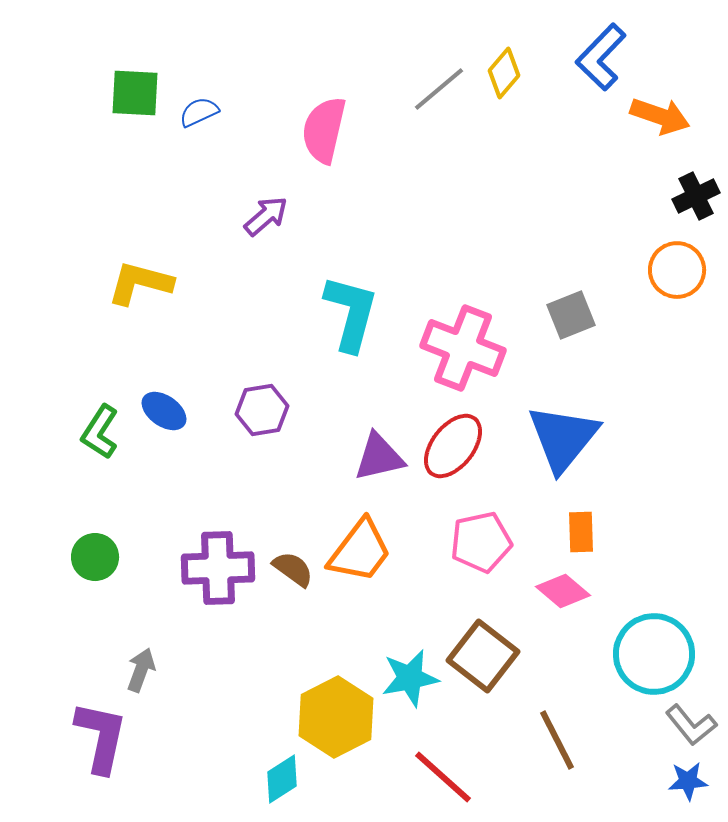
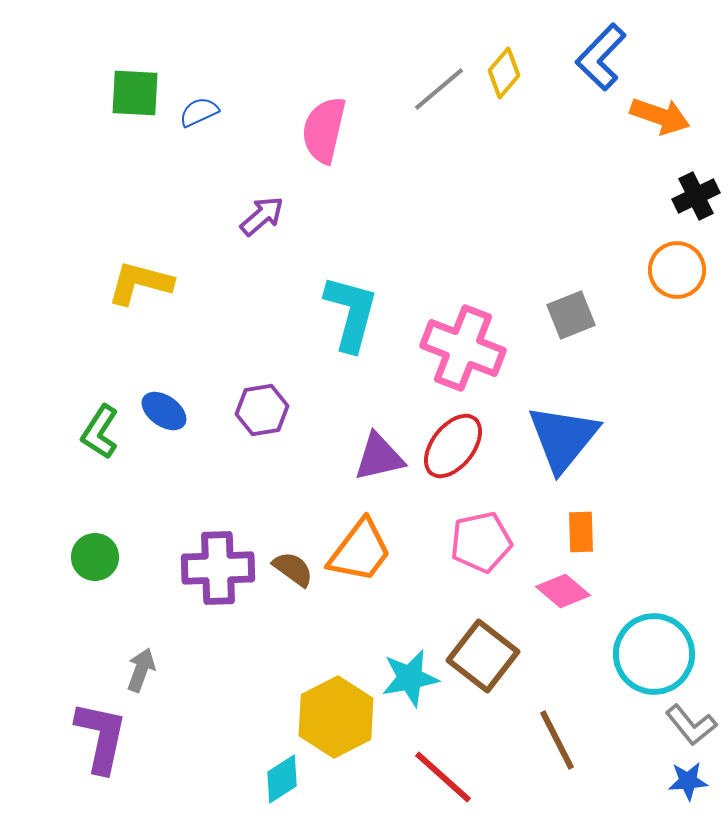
purple arrow: moved 4 px left
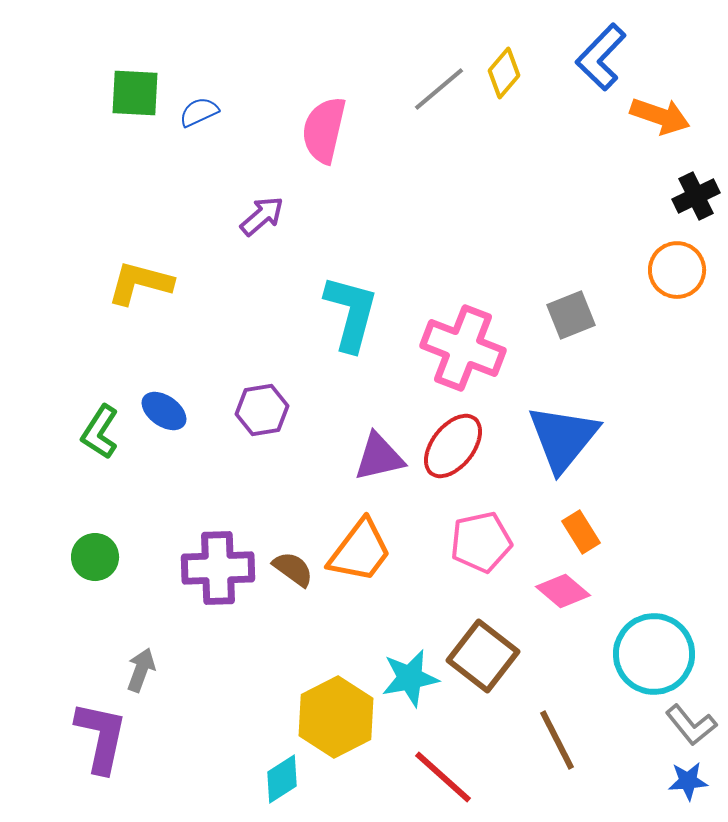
orange rectangle: rotated 30 degrees counterclockwise
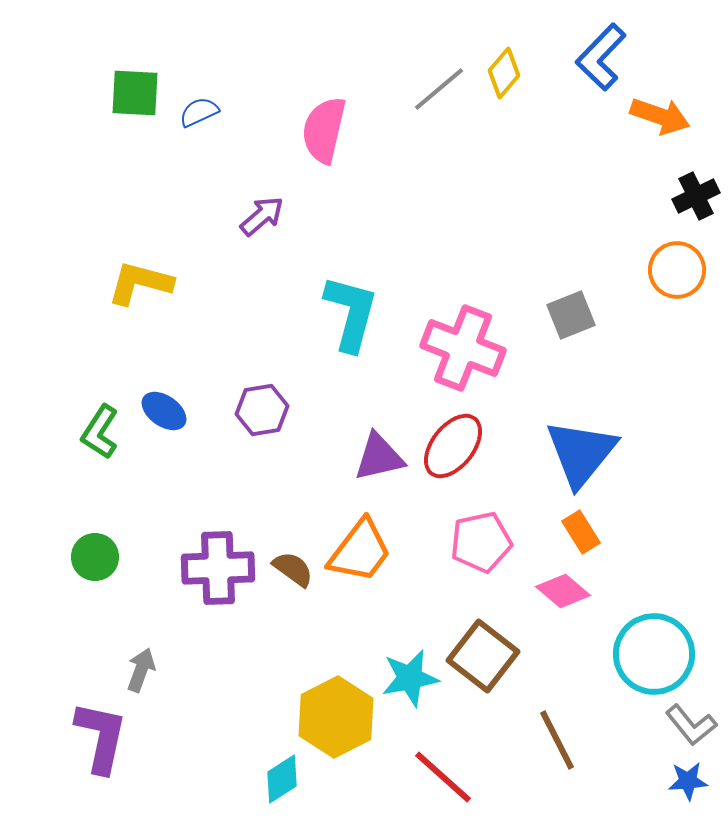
blue triangle: moved 18 px right, 15 px down
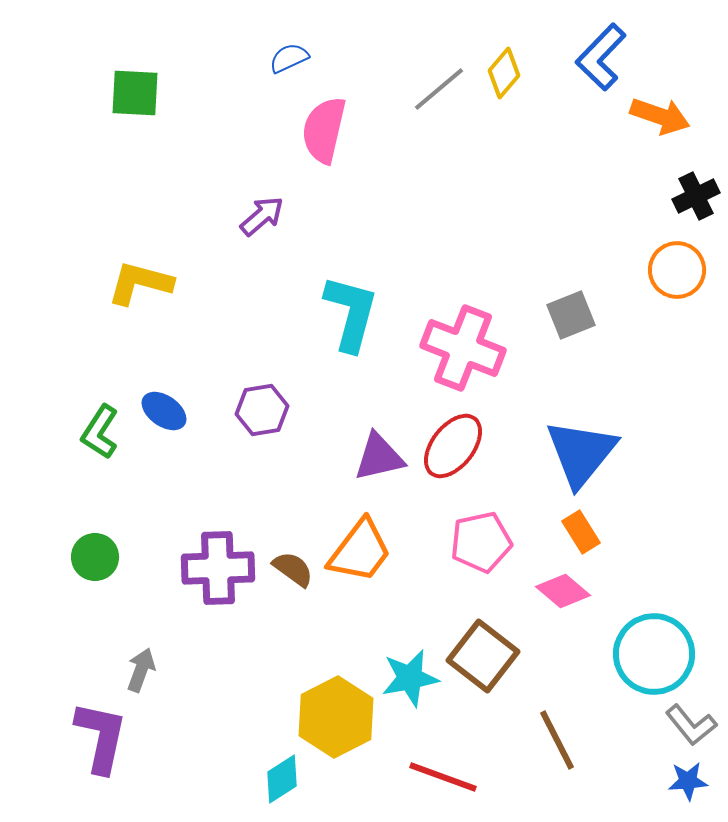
blue semicircle: moved 90 px right, 54 px up
red line: rotated 22 degrees counterclockwise
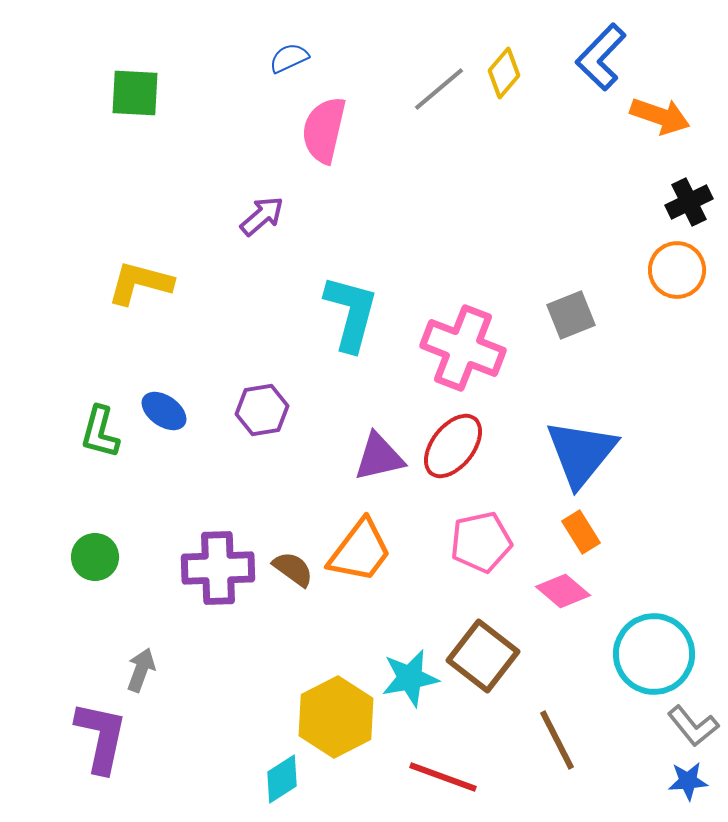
black cross: moved 7 px left, 6 px down
green L-shape: rotated 18 degrees counterclockwise
gray L-shape: moved 2 px right, 1 px down
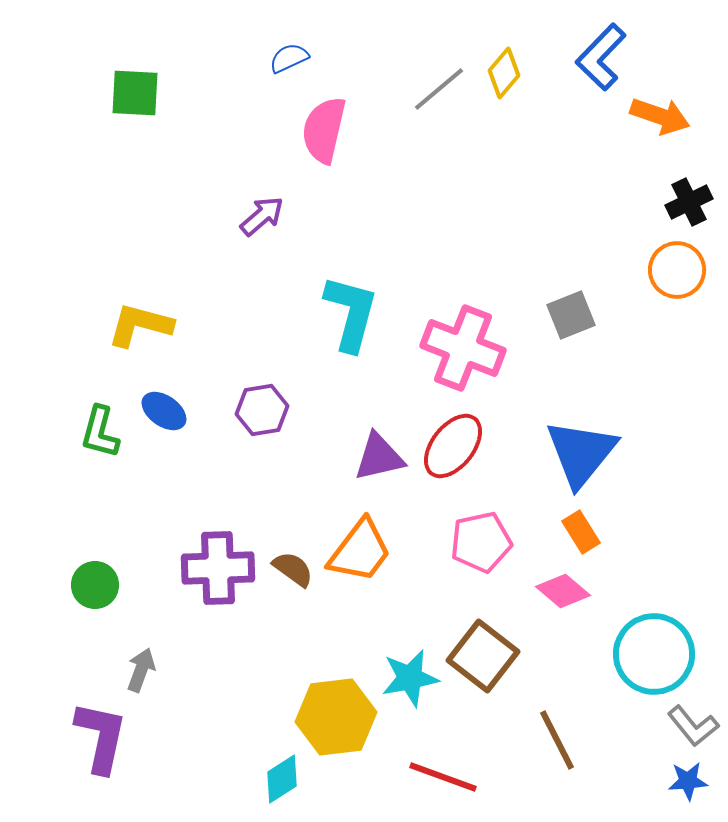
yellow L-shape: moved 42 px down
green circle: moved 28 px down
yellow hexagon: rotated 20 degrees clockwise
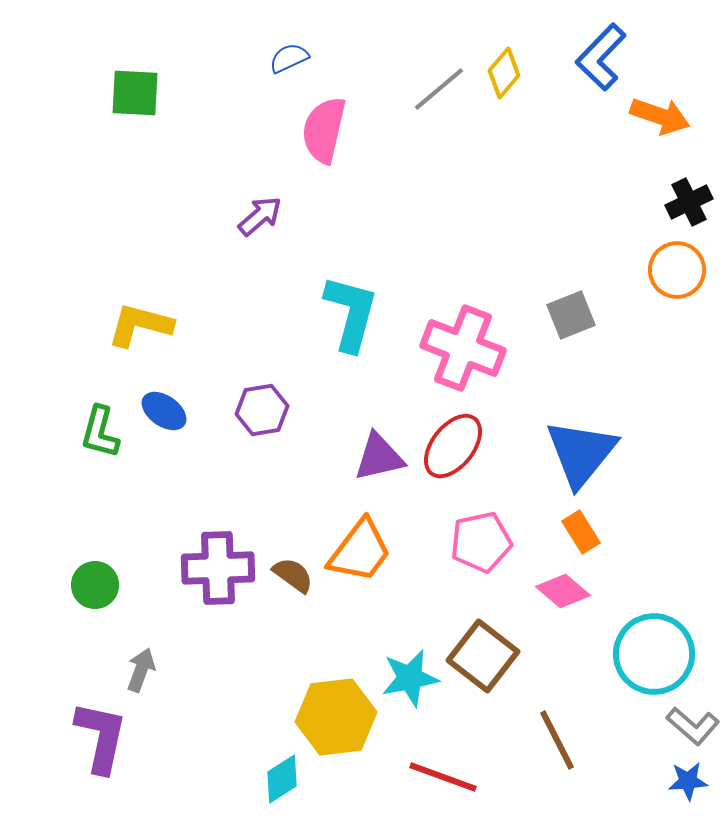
purple arrow: moved 2 px left
brown semicircle: moved 6 px down
gray L-shape: rotated 10 degrees counterclockwise
